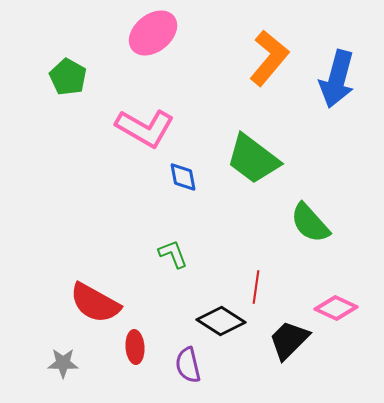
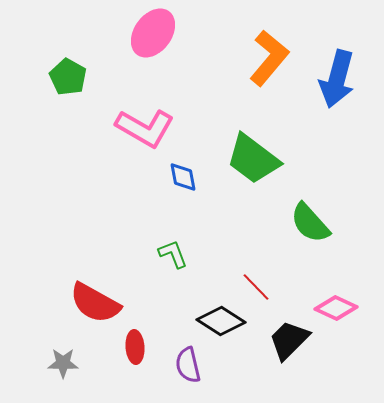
pink ellipse: rotated 15 degrees counterclockwise
red line: rotated 52 degrees counterclockwise
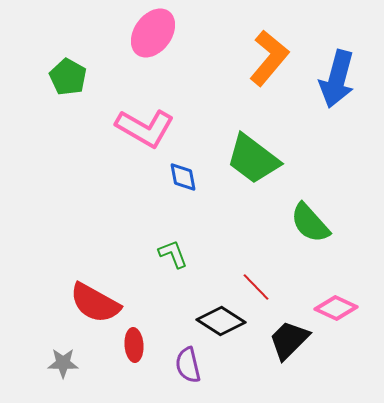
red ellipse: moved 1 px left, 2 px up
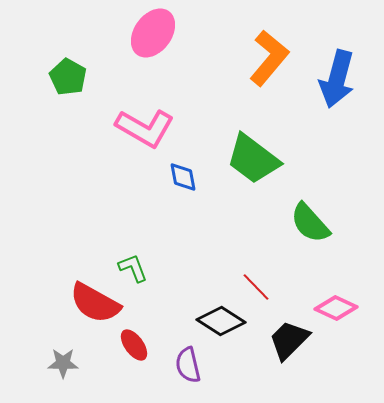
green L-shape: moved 40 px left, 14 px down
red ellipse: rotated 32 degrees counterclockwise
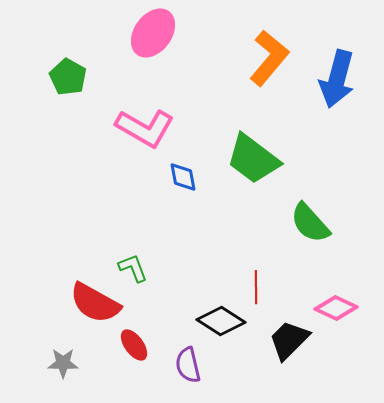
red line: rotated 44 degrees clockwise
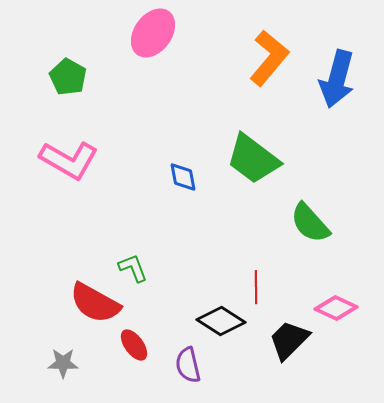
pink L-shape: moved 76 px left, 32 px down
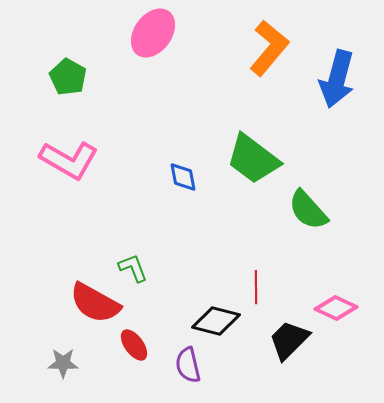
orange L-shape: moved 10 px up
green semicircle: moved 2 px left, 13 px up
black diamond: moved 5 px left; rotated 18 degrees counterclockwise
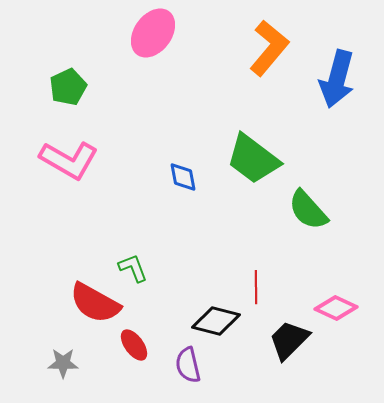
green pentagon: moved 10 px down; rotated 18 degrees clockwise
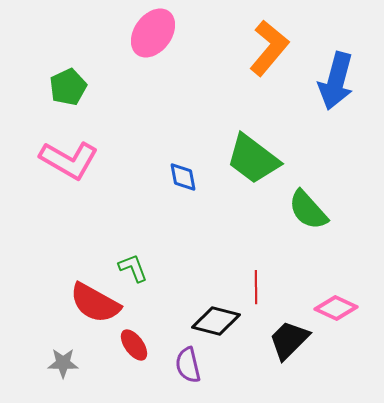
blue arrow: moved 1 px left, 2 px down
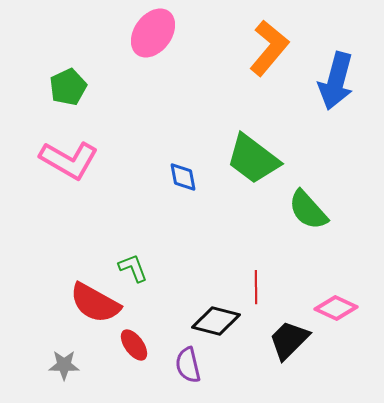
gray star: moved 1 px right, 2 px down
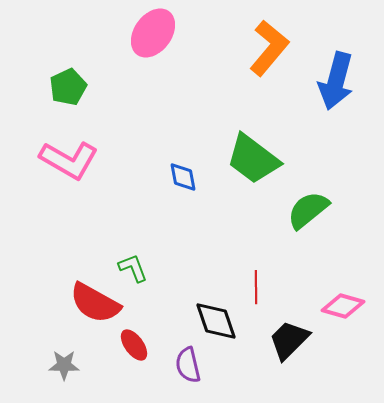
green semicircle: rotated 93 degrees clockwise
pink diamond: moved 7 px right, 2 px up; rotated 9 degrees counterclockwise
black diamond: rotated 57 degrees clockwise
